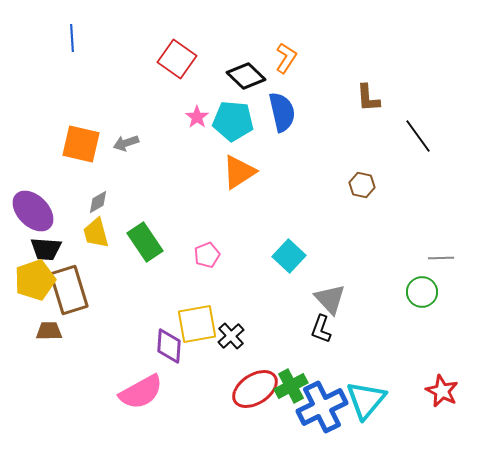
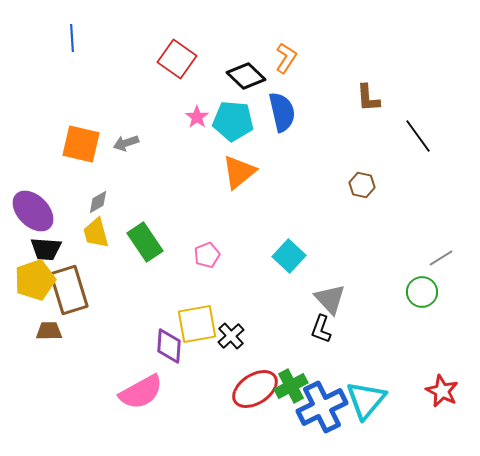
orange triangle: rotated 6 degrees counterclockwise
gray line: rotated 30 degrees counterclockwise
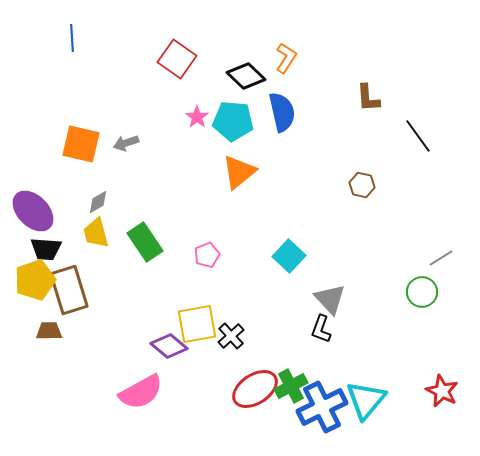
purple diamond: rotated 54 degrees counterclockwise
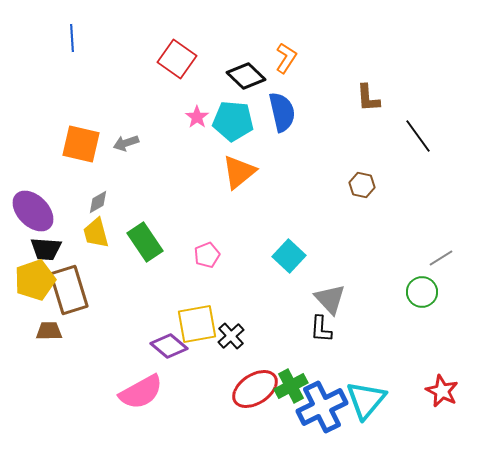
black L-shape: rotated 16 degrees counterclockwise
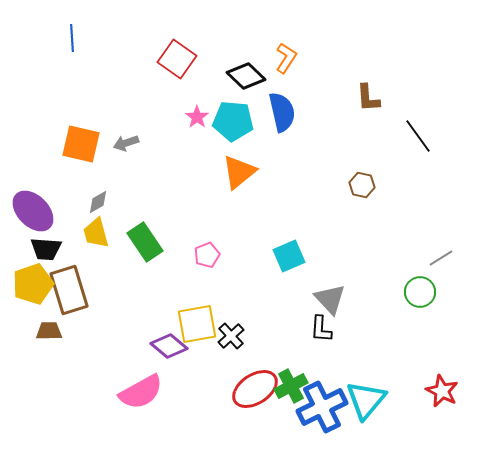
cyan square: rotated 24 degrees clockwise
yellow pentagon: moved 2 px left, 4 px down
green circle: moved 2 px left
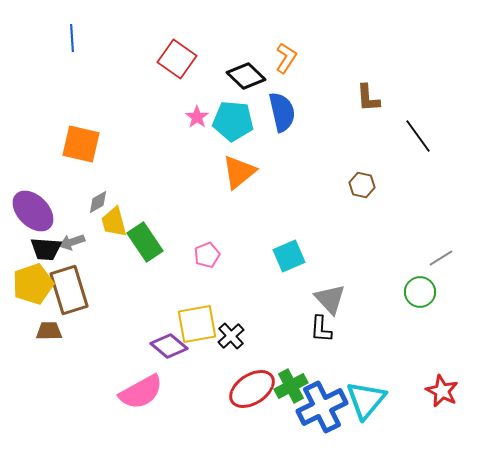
gray arrow: moved 54 px left, 99 px down
yellow trapezoid: moved 18 px right, 11 px up
red ellipse: moved 3 px left
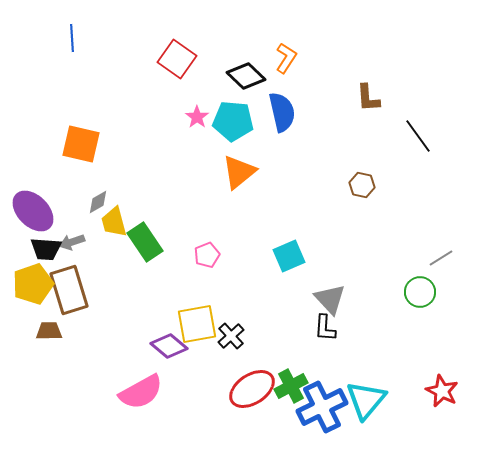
black L-shape: moved 4 px right, 1 px up
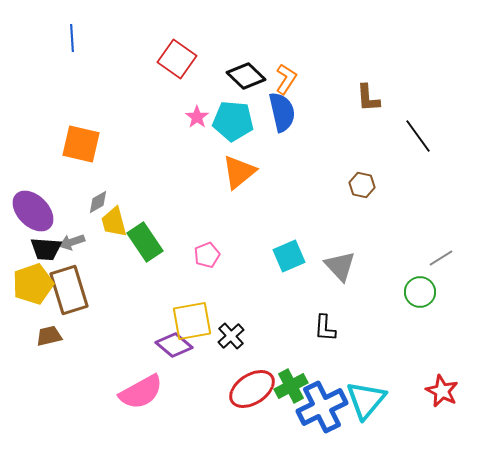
orange L-shape: moved 21 px down
gray triangle: moved 10 px right, 33 px up
yellow square: moved 5 px left, 3 px up
brown trapezoid: moved 5 px down; rotated 12 degrees counterclockwise
purple diamond: moved 5 px right, 1 px up
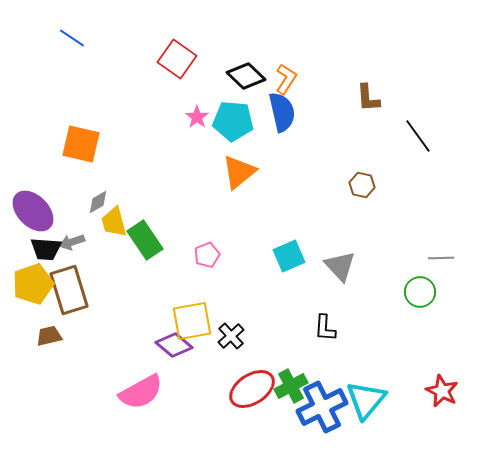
blue line: rotated 52 degrees counterclockwise
green rectangle: moved 2 px up
gray line: rotated 30 degrees clockwise
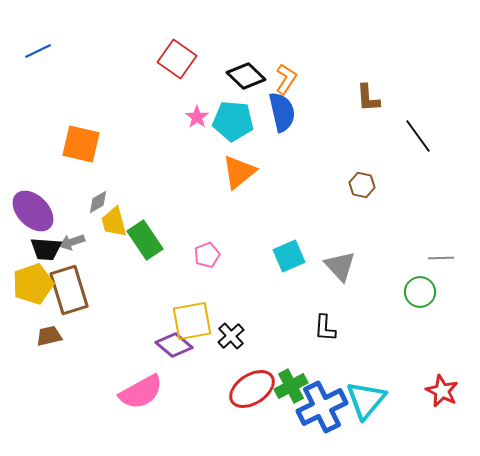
blue line: moved 34 px left, 13 px down; rotated 60 degrees counterclockwise
